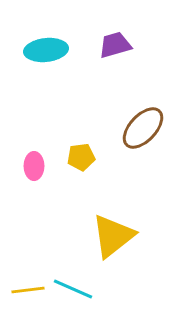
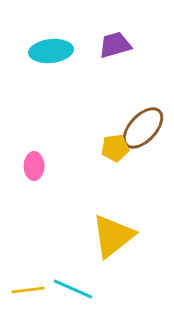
cyan ellipse: moved 5 px right, 1 px down
yellow pentagon: moved 34 px right, 9 px up
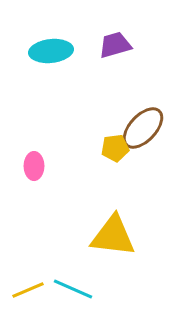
yellow triangle: rotated 45 degrees clockwise
yellow line: rotated 16 degrees counterclockwise
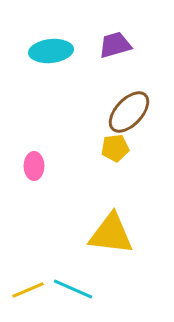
brown ellipse: moved 14 px left, 16 px up
yellow triangle: moved 2 px left, 2 px up
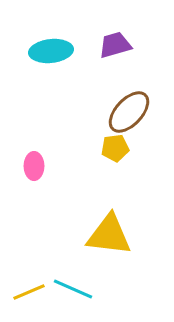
yellow triangle: moved 2 px left, 1 px down
yellow line: moved 1 px right, 2 px down
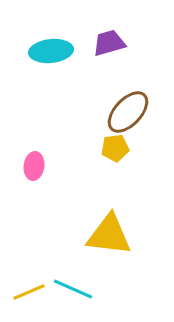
purple trapezoid: moved 6 px left, 2 px up
brown ellipse: moved 1 px left
pink ellipse: rotated 8 degrees clockwise
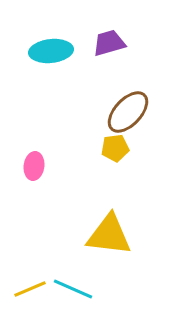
yellow line: moved 1 px right, 3 px up
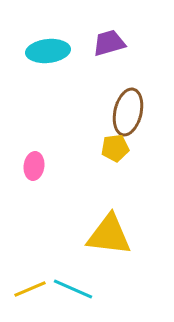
cyan ellipse: moved 3 px left
brown ellipse: rotated 30 degrees counterclockwise
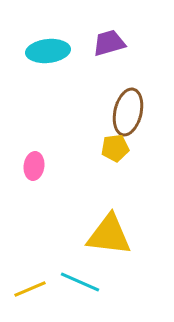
cyan line: moved 7 px right, 7 px up
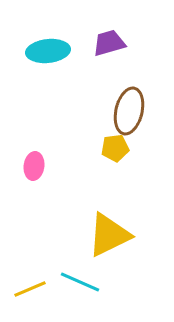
brown ellipse: moved 1 px right, 1 px up
yellow triangle: rotated 33 degrees counterclockwise
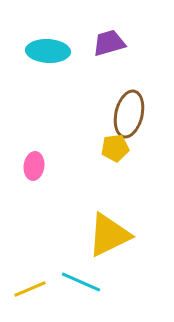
cyan ellipse: rotated 9 degrees clockwise
brown ellipse: moved 3 px down
cyan line: moved 1 px right
